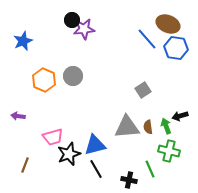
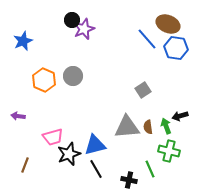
purple star: rotated 15 degrees counterclockwise
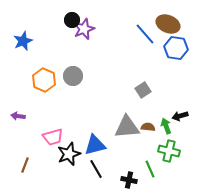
blue line: moved 2 px left, 5 px up
brown semicircle: rotated 104 degrees clockwise
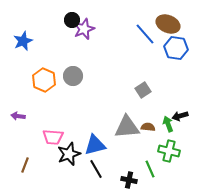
green arrow: moved 2 px right, 2 px up
pink trapezoid: rotated 20 degrees clockwise
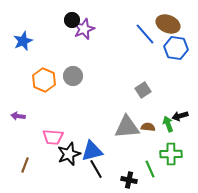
blue triangle: moved 3 px left, 6 px down
green cross: moved 2 px right, 3 px down; rotated 15 degrees counterclockwise
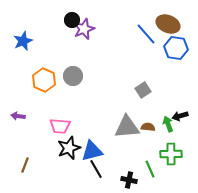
blue line: moved 1 px right
pink trapezoid: moved 7 px right, 11 px up
black star: moved 6 px up
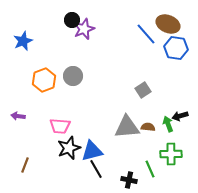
orange hexagon: rotated 15 degrees clockwise
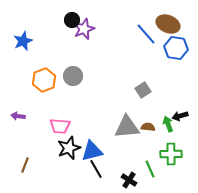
black cross: rotated 21 degrees clockwise
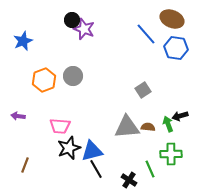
brown ellipse: moved 4 px right, 5 px up
purple star: rotated 30 degrees counterclockwise
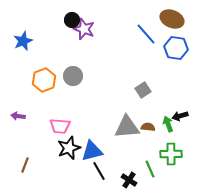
black line: moved 3 px right, 2 px down
